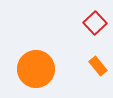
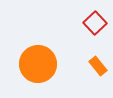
orange circle: moved 2 px right, 5 px up
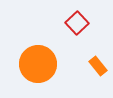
red square: moved 18 px left
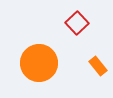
orange circle: moved 1 px right, 1 px up
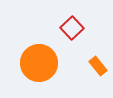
red square: moved 5 px left, 5 px down
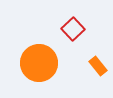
red square: moved 1 px right, 1 px down
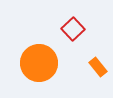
orange rectangle: moved 1 px down
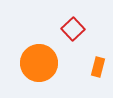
orange rectangle: rotated 54 degrees clockwise
